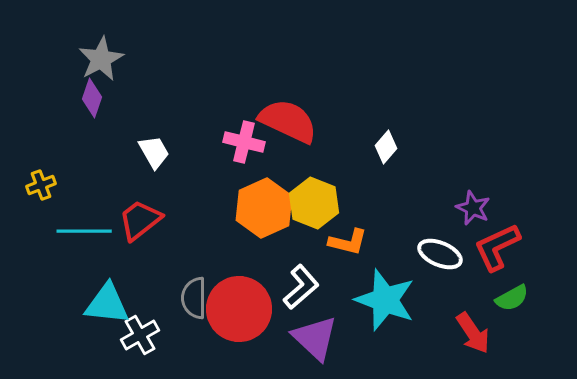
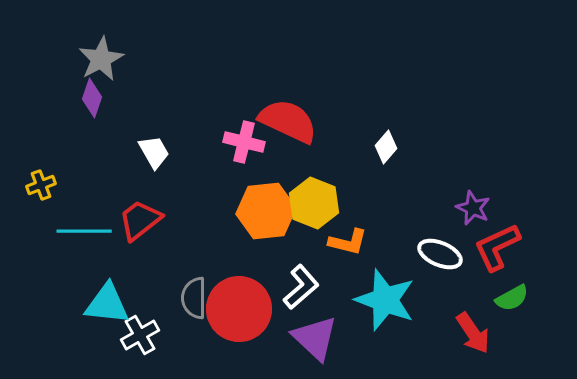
orange hexagon: moved 2 px right, 3 px down; rotated 18 degrees clockwise
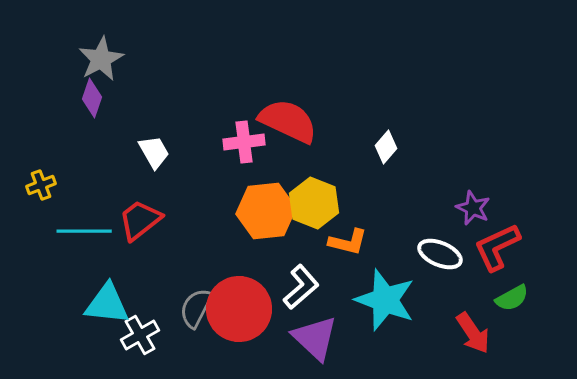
pink cross: rotated 21 degrees counterclockwise
gray semicircle: moved 2 px right, 10 px down; rotated 27 degrees clockwise
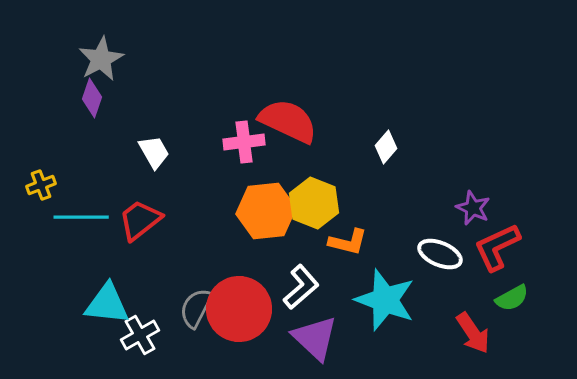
cyan line: moved 3 px left, 14 px up
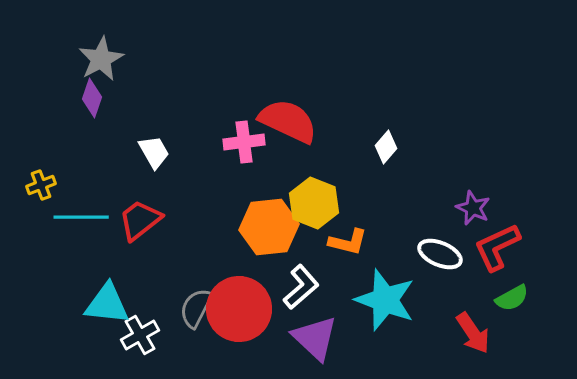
orange hexagon: moved 3 px right, 16 px down
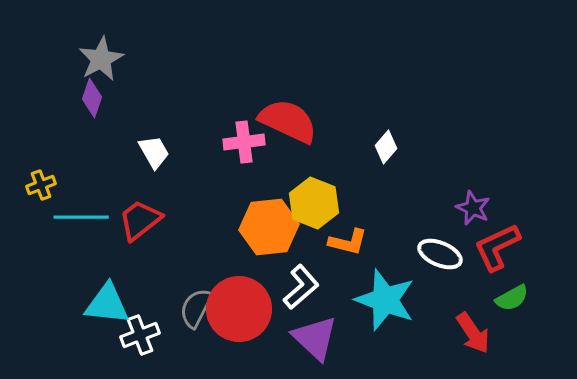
white cross: rotated 9 degrees clockwise
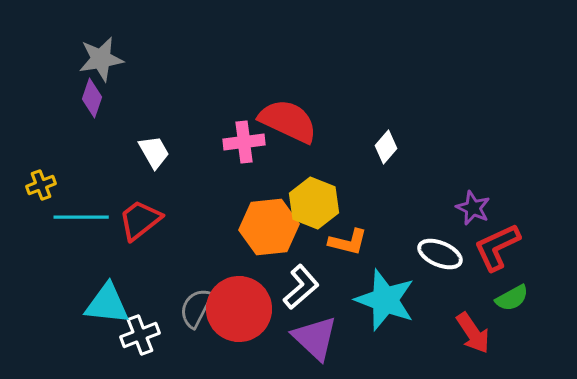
gray star: rotated 18 degrees clockwise
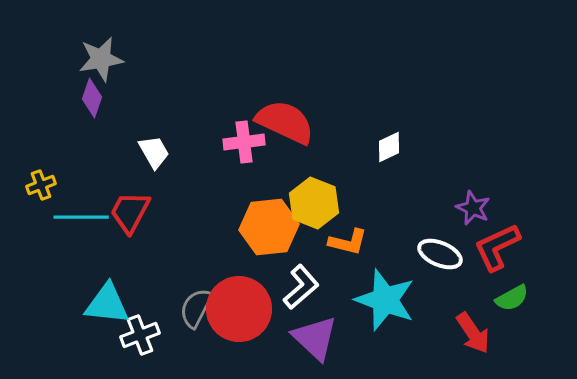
red semicircle: moved 3 px left, 1 px down
white diamond: moved 3 px right; rotated 24 degrees clockwise
red trapezoid: moved 10 px left, 8 px up; rotated 24 degrees counterclockwise
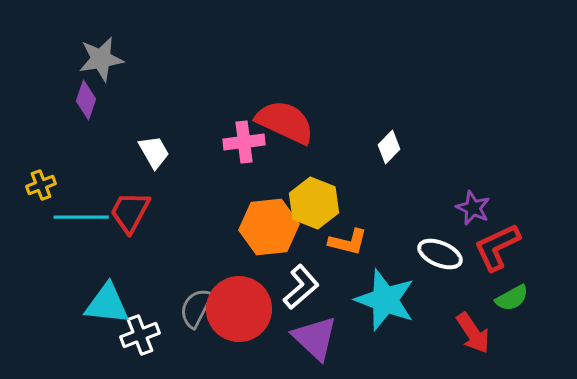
purple diamond: moved 6 px left, 2 px down
white diamond: rotated 20 degrees counterclockwise
